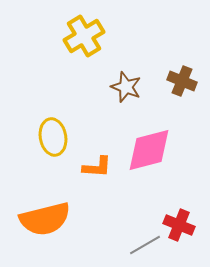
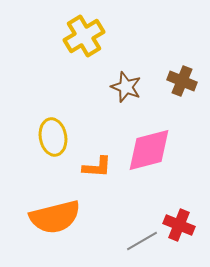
orange semicircle: moved 10 px right, 2 px up
gray line: moved 3 px left, 4 px up
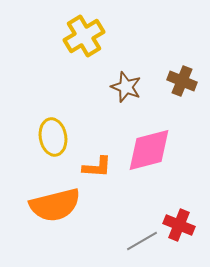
orange semicircle: moved 12 px up
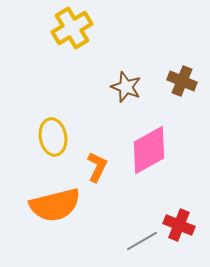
yellow cross: moved 12 px left, 8 px up
pink diamond: rotated 15 degrees counterclockwise
orange L-shape: rotated 68 degrees counterclockwise
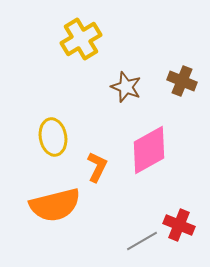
yellow cross: moved 9 px right, 11 px down
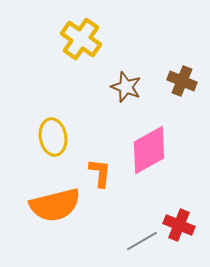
yellow cross: rotated 24 degrees counterclockwise
orange L-shape: moved 3 px right, 6 px down; rotated 20 degrees counterclockwise
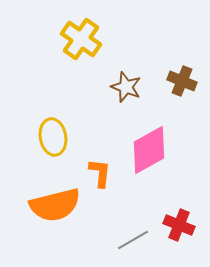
gray line: moved 9 px left, 1 px up
